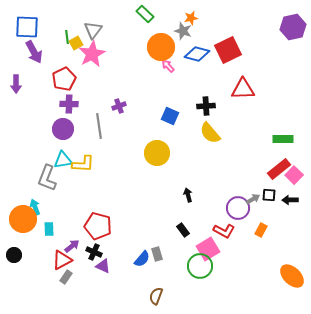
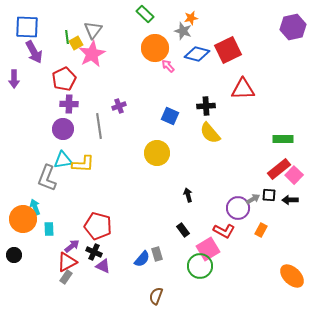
orange circle at (161, 47): moved 6 px left, 1 px down
purple arrow at (16, 84): moved 2 px left, 5 px up
red triangle at (62, 260): moved 5 px right, 2 px down
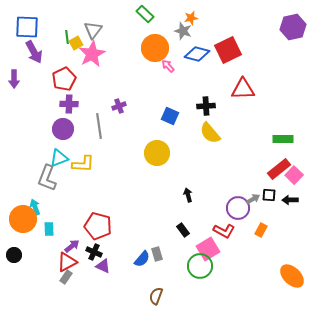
cyan triangle at (63, 160): moved 4 px left, 2 px up; rotated 12 degrees counterclockwise
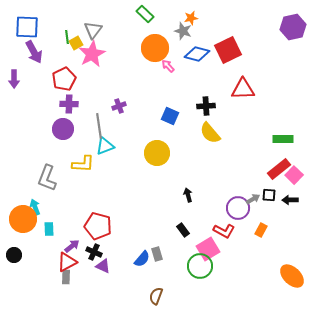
cyan triangle at (59, 158): moved 46 px right, 12 px up
gray rectangle at (66, 277): rotated 32 degrees counterclockwise
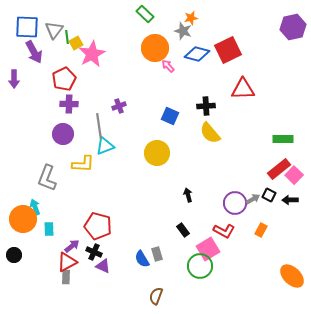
gray triangle at (93, 30): moved 39 px left
purple circle at (63, 129): moved 5 px down
black square at (269, 195): rotated 24 degrees clockwise
purple circle at (238, 208): moved 3 px left, 5 px up
blue semicircle at (142, 259): rotated 108 degrees clockwise
